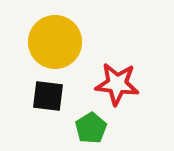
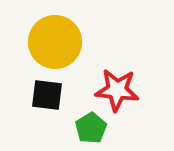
red star: moved 6 px down
black square: moved 1 px left, 1 px up
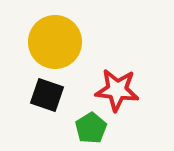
black square: rotated 12 degrees clockwise
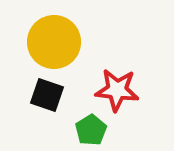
yellow circle: moved 1 px left
green pentagon: moved 2 px down
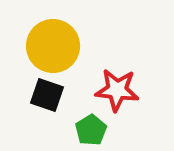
yellow circle: moved 1 px left, 4 px down
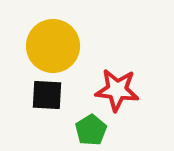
black square: rotated 16 degrees counterclockwise
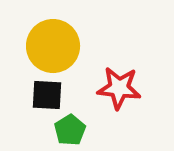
red star: moved 2 px right, 2 px up
green pentagon: moved 21 px left
